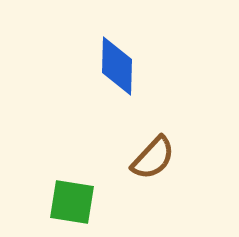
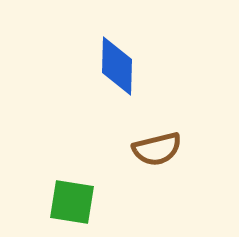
brown semicircle: moved 4 px right, 9 px up; rotated 33 degrees clockwise
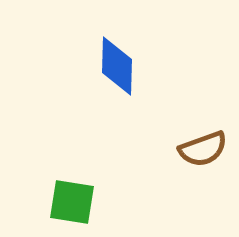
brown semicircle: moved 46 px right; rotated 6 degrees counterclockwise
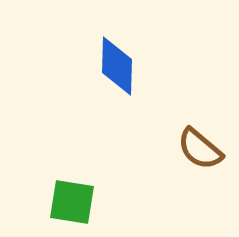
brown semicircle: moved 3 px left; rotated 60 degrees clockwise
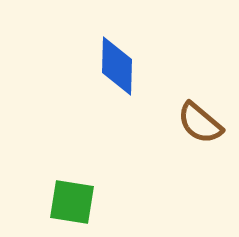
brown semicircle: moved 26 px up
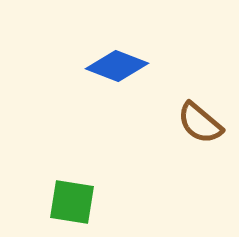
blue diamond: rotated 70 degrees counterclockwise
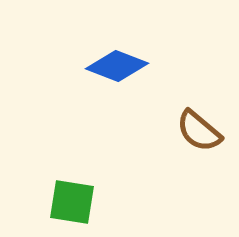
brown semicircle: moved 1 px left, 8 px down
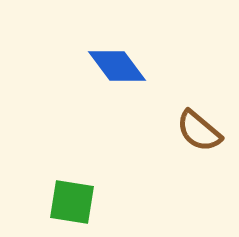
blue diamond: rotated 32 degrees clockwise
